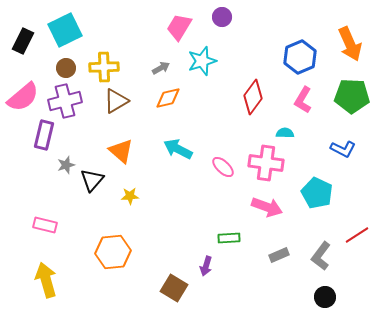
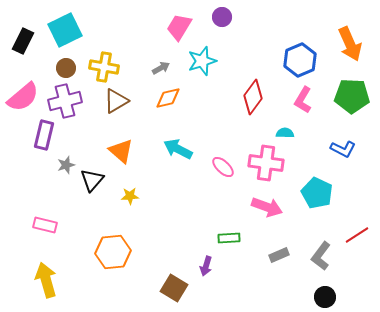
blue hexagon: moved 3 px down
yellow cross: rotated 12 degrees clockwise
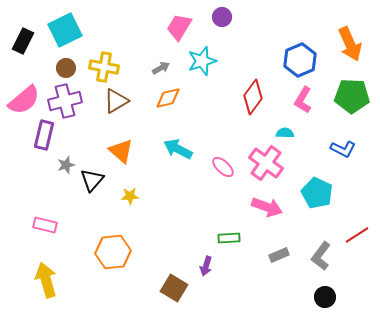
pink semicircle: moved 1 px right, 3 px down
pink cross: rotated 28 degrees clockwise
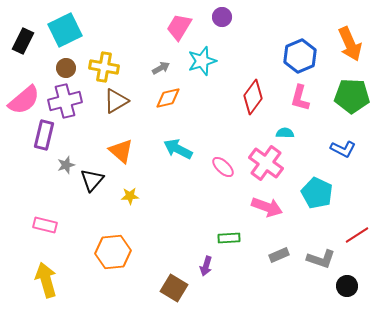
blue hexagon: moved 4 px up
pink L-shape: moved 3 px left, 2 px up; rotated 16 degrees counterclockwise
gray L-shape: moved 3 px down; rotated 108 degrees counterclockwise
black circle: moved 22 px right, 11 px up
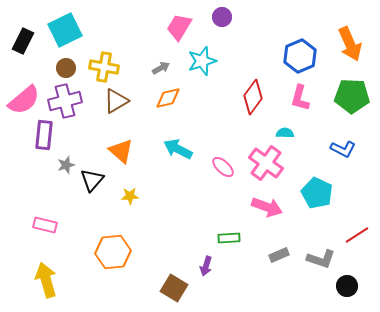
purple rectangle: rotated 8 degrees counterclockwise
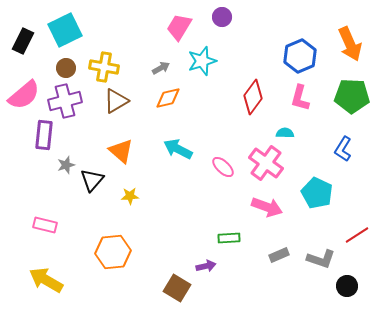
pink semicircle: moved 5 px up
blue L-shape: rotated 95 degrees clockwise
purple arrow: rotated 120 degrees counterclockwise
yellow arrow: rotated 44 degrees counterclockwise
brown square: moved 3 px right
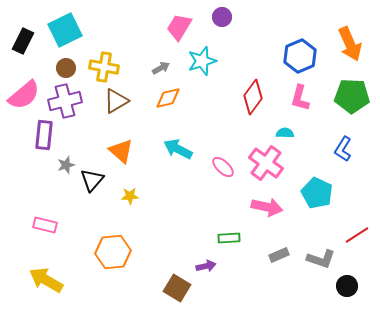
pink arrow: rotated 8 degrees counterclockwise
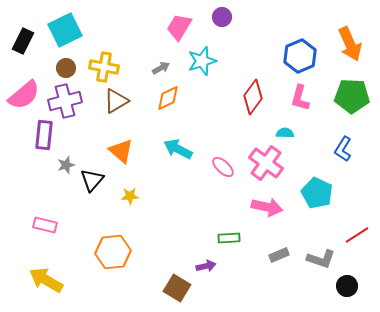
orange diamond: rotated 12 degrees counterclockwise
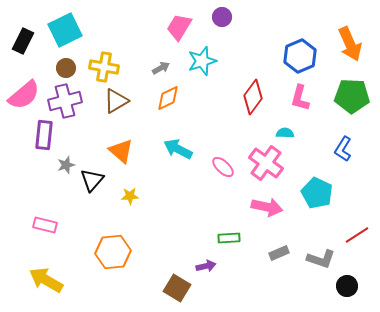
gray rectangle: moved 2 px up
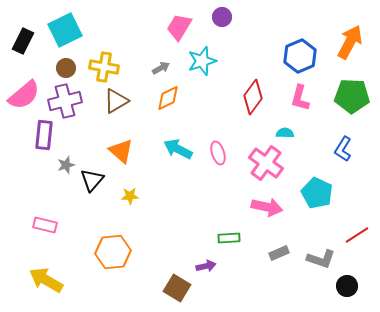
orange arrow: moved 2 px up; rotated 128 degrees counterclockwise
pink ellipse: moved 5 px left, 14 px up; rotated 30 degrees clockwise
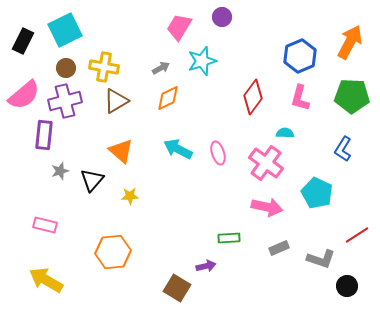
gray star: moved 6 px left, 6 px down
gray rectangle: moved 5 px up
